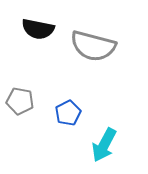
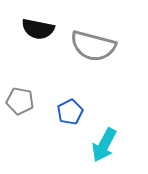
blue pentagon: moved 2 px right, 1 px up
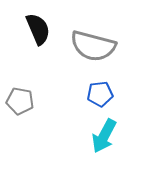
black semicircle: rotated 124 degrees counterclockwise
blue pentagon: moved 30 px right, 18 px up; rotated 20 degrees clockwise
cyan arrow: moved 9 px up
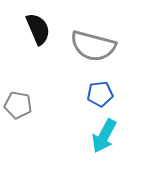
gray pentagon: moved 2 px left, 4 px down
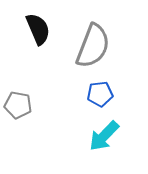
gray semicircle: rotated 84 degrees counterclockwise
cyan arrow: rotated 16 degrees clockwise
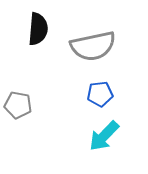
black semicircle: rotated 28 degrees clockwise
gray semicircle: rotated 57 degrees clockwise
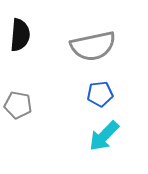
black semicircle: moved 18 px left, 6 px down
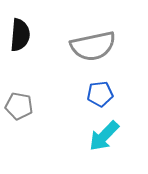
gray pentagon: moved 1 px right, 1 px down
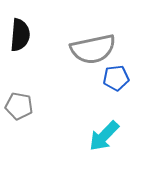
gray semicircle: moved 3 px down
blue pentagon: moved 16 px right, 16 px up
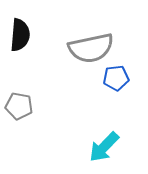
gray semicircle: moved 2 px left, 1 px up
cyan arrow: moved 11 px down
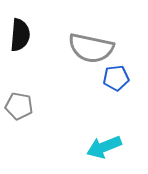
gray semicircle: rotated 24 degrees clockwise
cyan arrow: rotated 24 degrees clockwise
